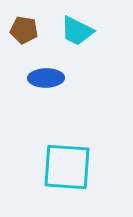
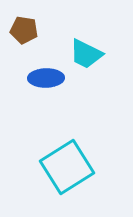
cyan trapezoid: moved 9 px right, 23 px down
cyan square: rotated 36 degrees counterclockwise
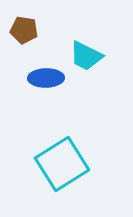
cyan trapezoid: moved 2 px down
cyan square: moved 5 px left, 3 px up
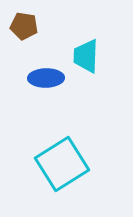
brown pentagon: moved 4 px up
cyan trapezoid: rotated 66 degrees clockwise
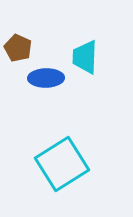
brown pentagon: moved 6 px left, 22 px down; rotated 16 degrees clockwise
cyan trapezoid: moved 1 px left, 1 px down
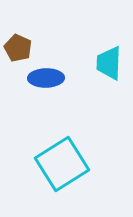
cyan trapezoid: moved 24 px right, 6 px down
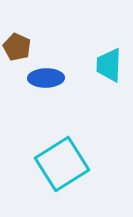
brown pentagon: moved 1 px left, 1 px up
cyan trapezoid: moved 2 px down
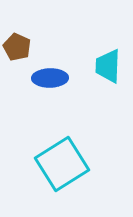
cyan trapezoid: moved 1 px left, 1 px down
blue ellipse: moved 4 px right
